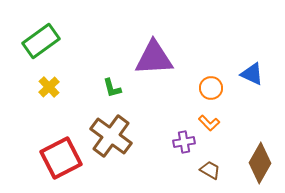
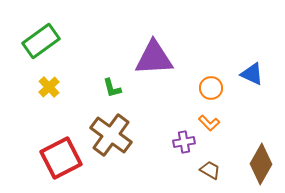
brown cross: moved 1 px up
brown diamond: moved 1 px right, 1 px down
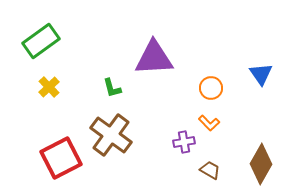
blue triangle: moved 9 px right; rotated 30 degrees clockwise
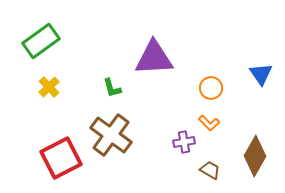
brown diamond: moved 6 px left, 8 px up
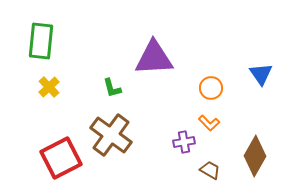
green rectangle: rotated 48 degrees counterclockwise
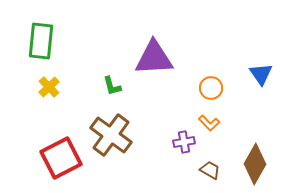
green L-shape: moved 2 px up
brown diamond: moved 8 px down
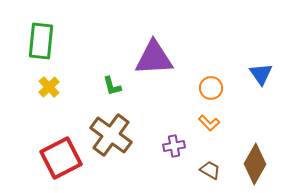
purple cross: moved 10 px left, 4 px down
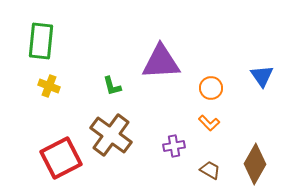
purple triangle: moved 7 px right, 4 px down
blue triangle: moved 1 px right, 2 px down
yellow cross: moved 1 px up; rotated 25 degrees counterclockwise
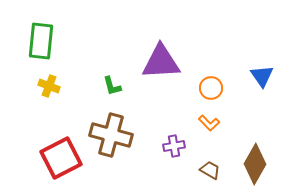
brown cross: rotated 21 degrees counterclockwise
